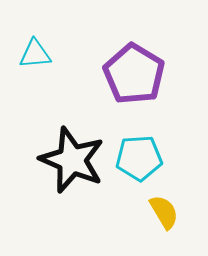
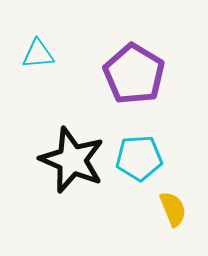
cyan triangle: moved 3 px right
yellow semicircle: moved 9 px right, 3 px up; rotated 9 degrees clockwise
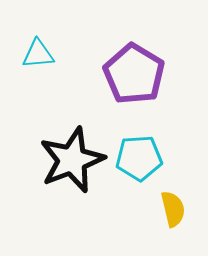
black star: rotated 28 degrees clockwise
yellow semicircle: rotated 9 degrees clockwise
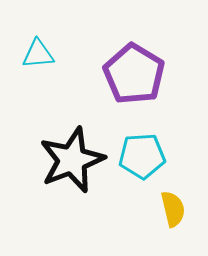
cyan pentagon: moved 3 px right, 2 px up
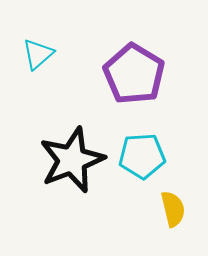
cyan triangle: rotated 36 degrees counterclockwise
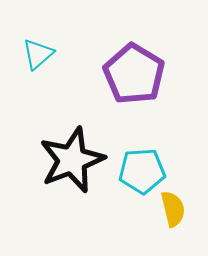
cyan pentagon: moved 15 px down
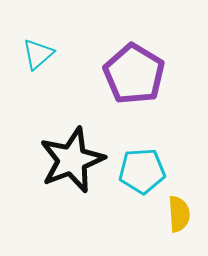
yellow semicircle: moved 6 px right, 5 px down; rotated 9 degrees clockwise
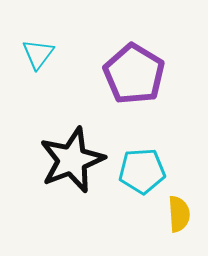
cyan triangle: rotated 12 degrees counterclockwise
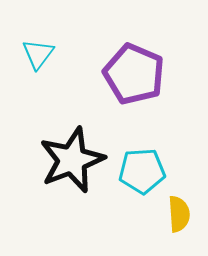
purple pentagon: rotated 8 degrees counterclockwise
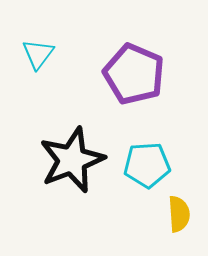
cyan pentagon: moved 5 px right, 6 px up
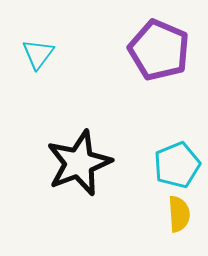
purple pentagon: moved 25 px right, 24 px up
black star: moved 7 px right, 3 px down
cyan pentagon: moved 30 px right; rotated 18 degrees counterclockwise
